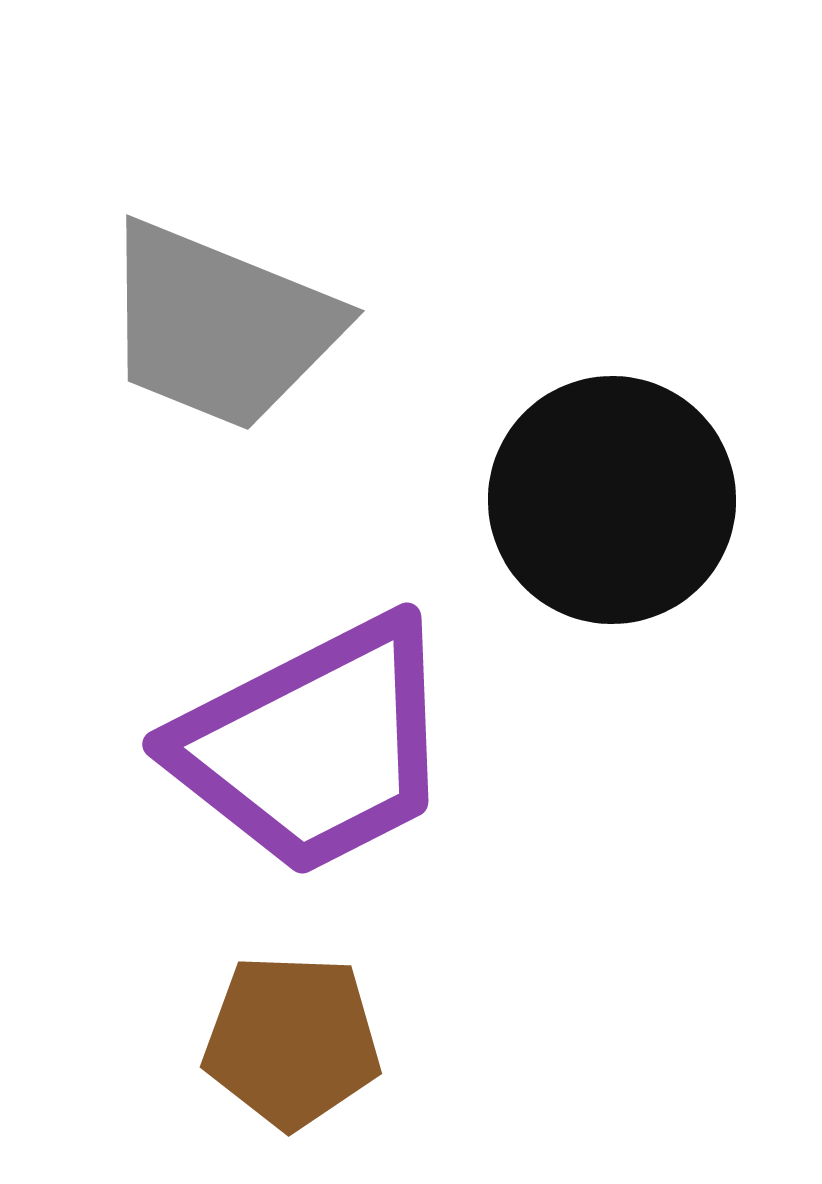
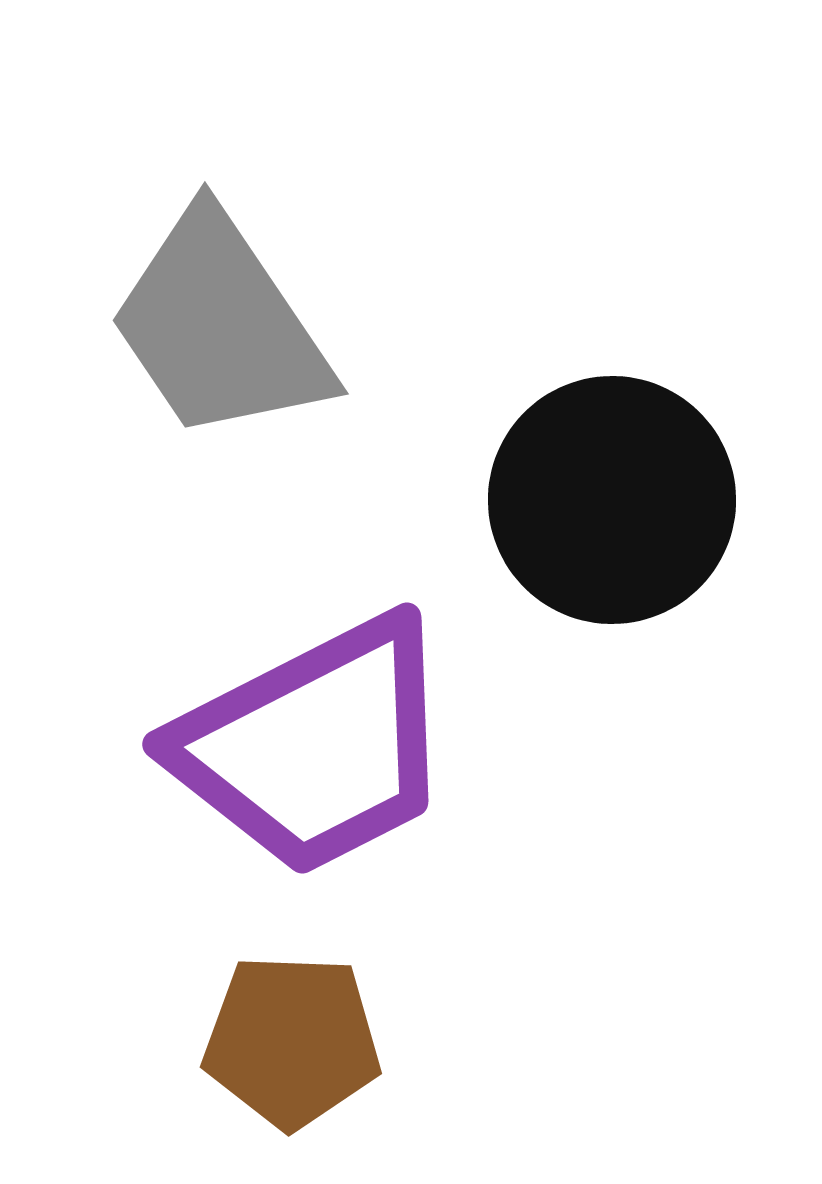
gray trapezoid: rotated 34 degrees clockwise
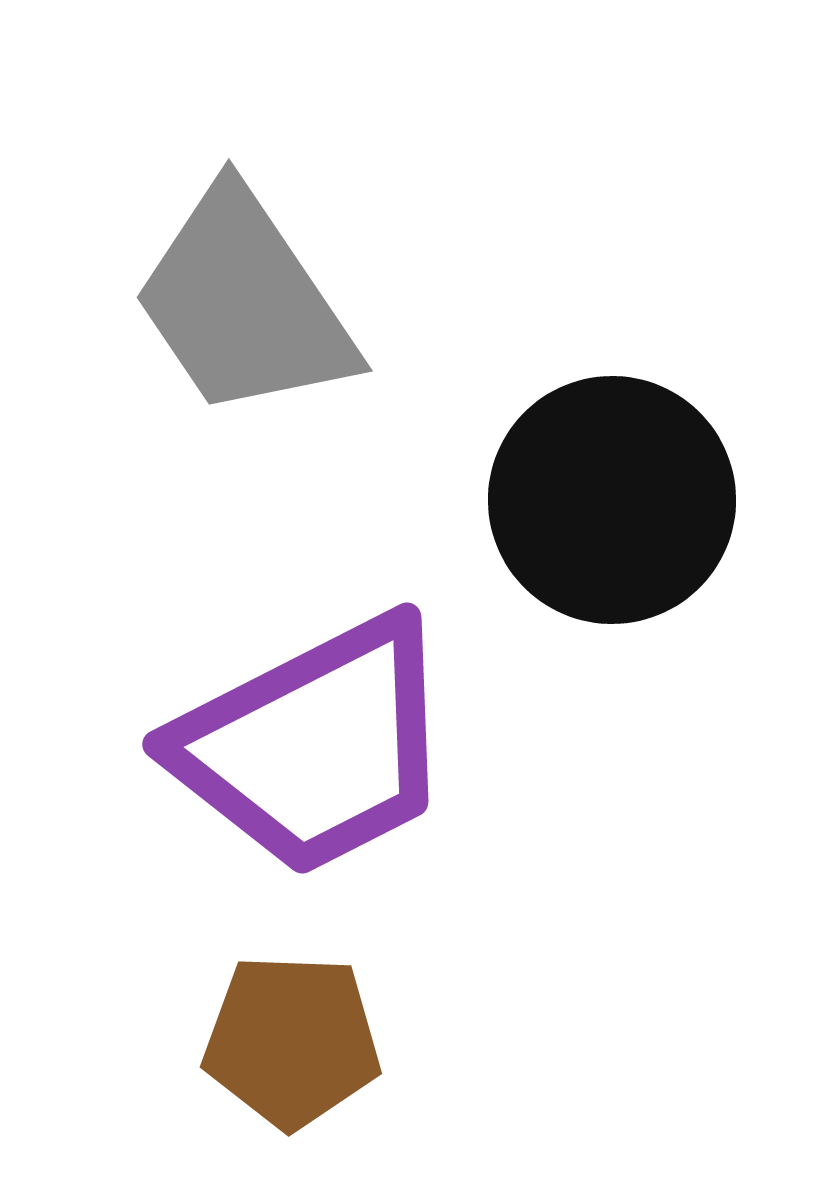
gray trapezoid: moved 24 px right, 23 px up
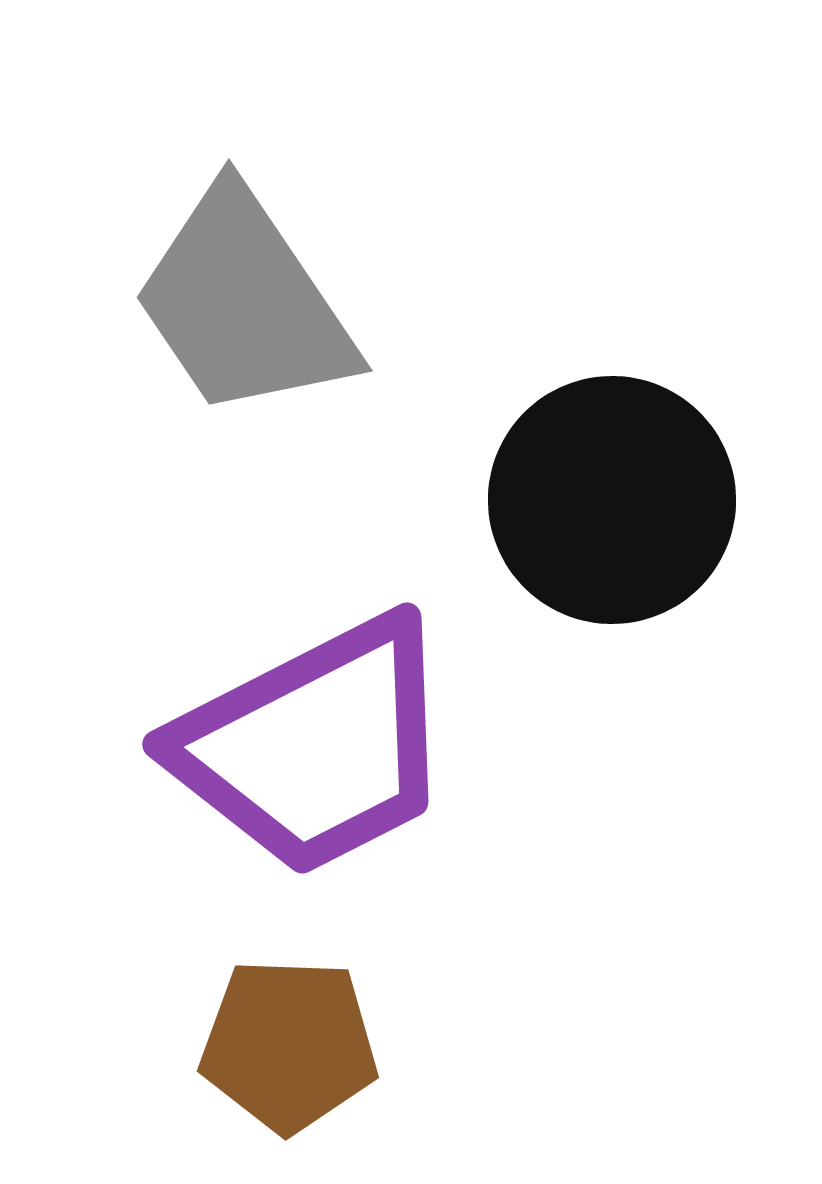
brown pentagon: moved 3 px left, 4 px down
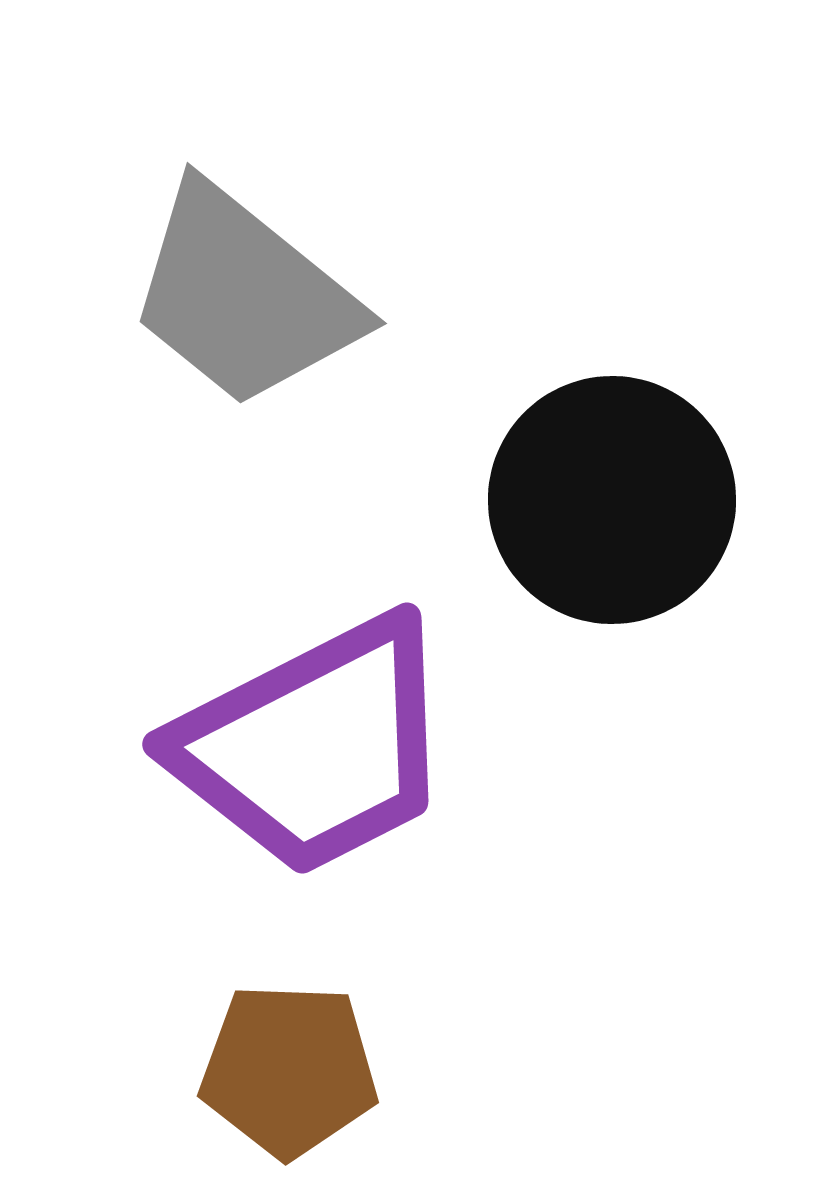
gray trapezoid: moved 7 px up; rotated 17 degrees counterclockwise
brown pentagon: moved 25 px down
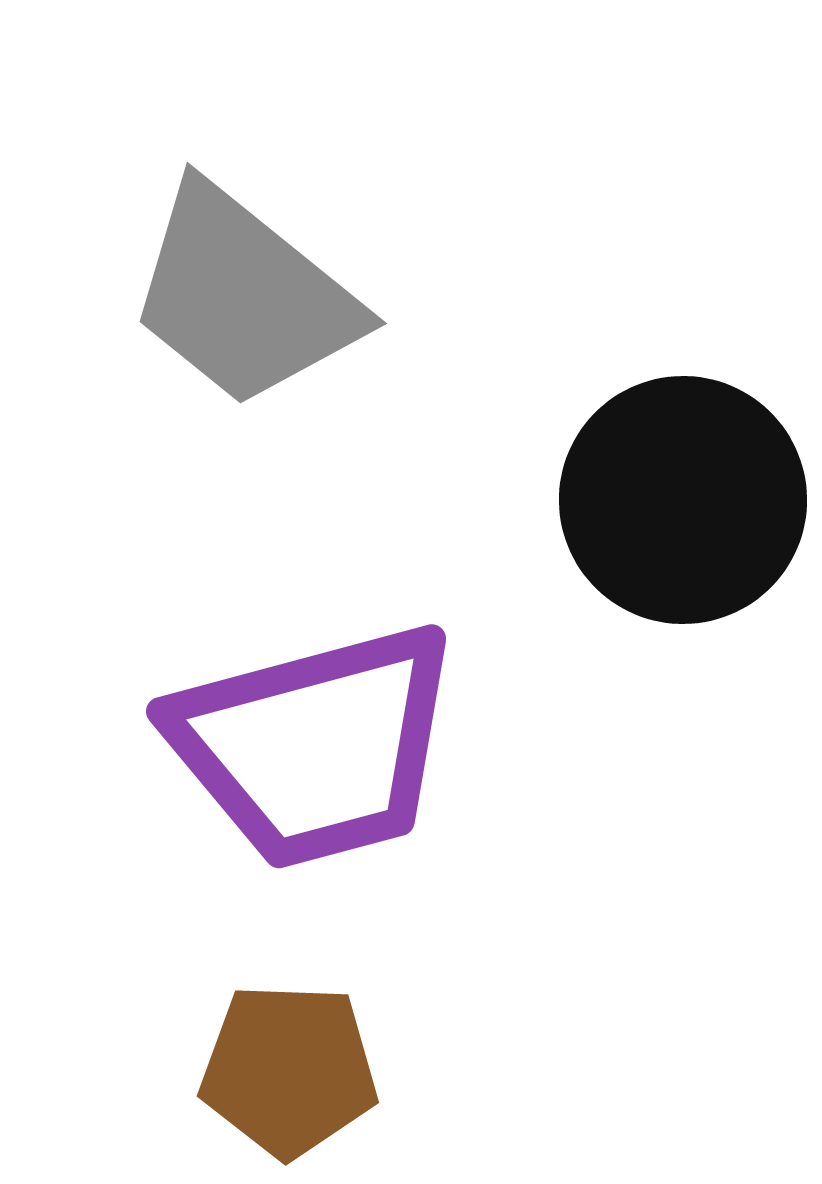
black circle: moved 71 px right
purple trapezoid: rotated 12 degrees clockwise
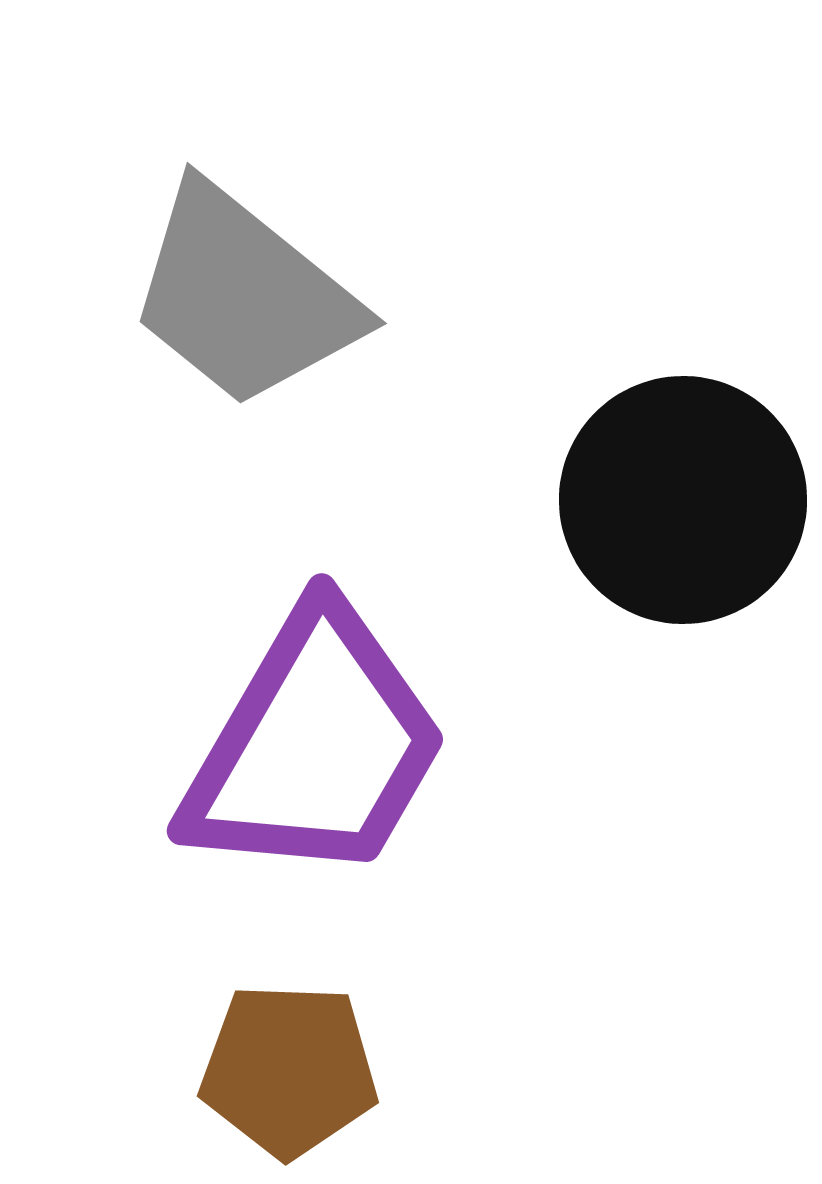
purple trapezoid: rotated 45 degrees counterclockwise
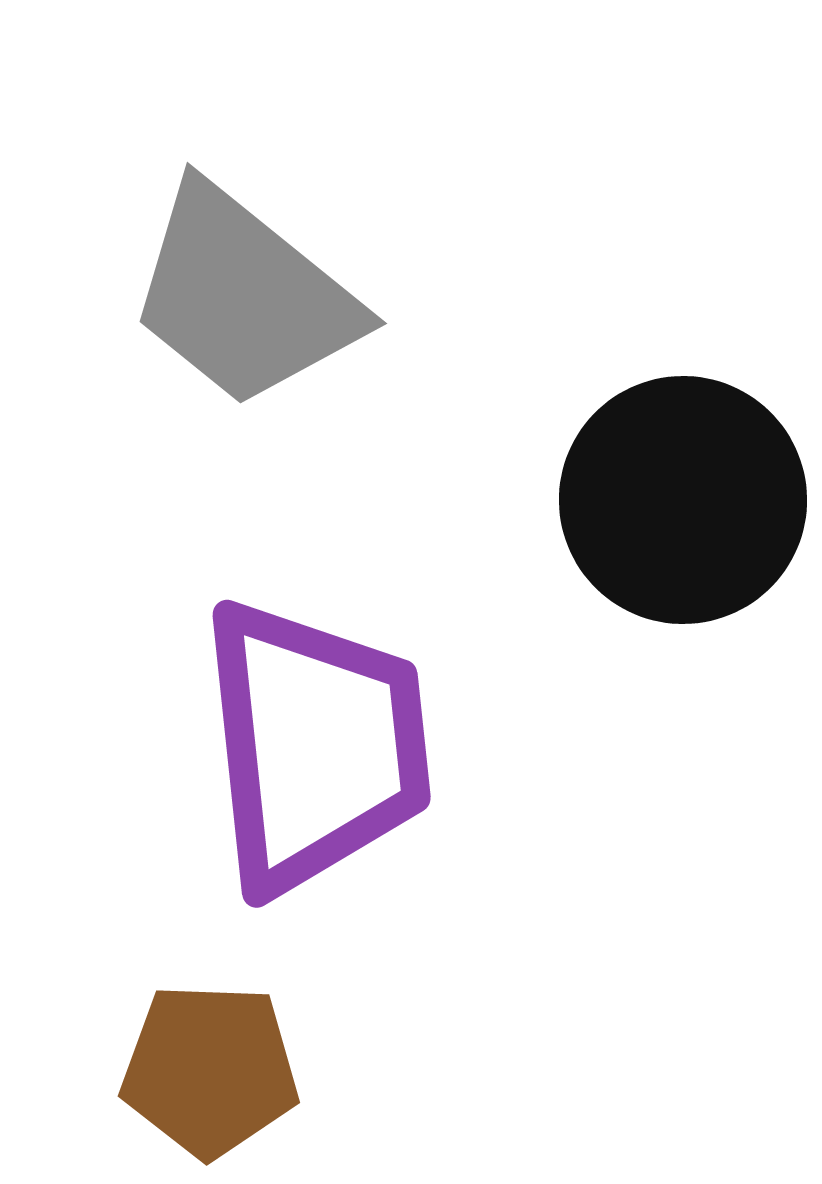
purple trapezoid: rotated 36 degrees counterclockwise
brown pentagon: moved 79 px left
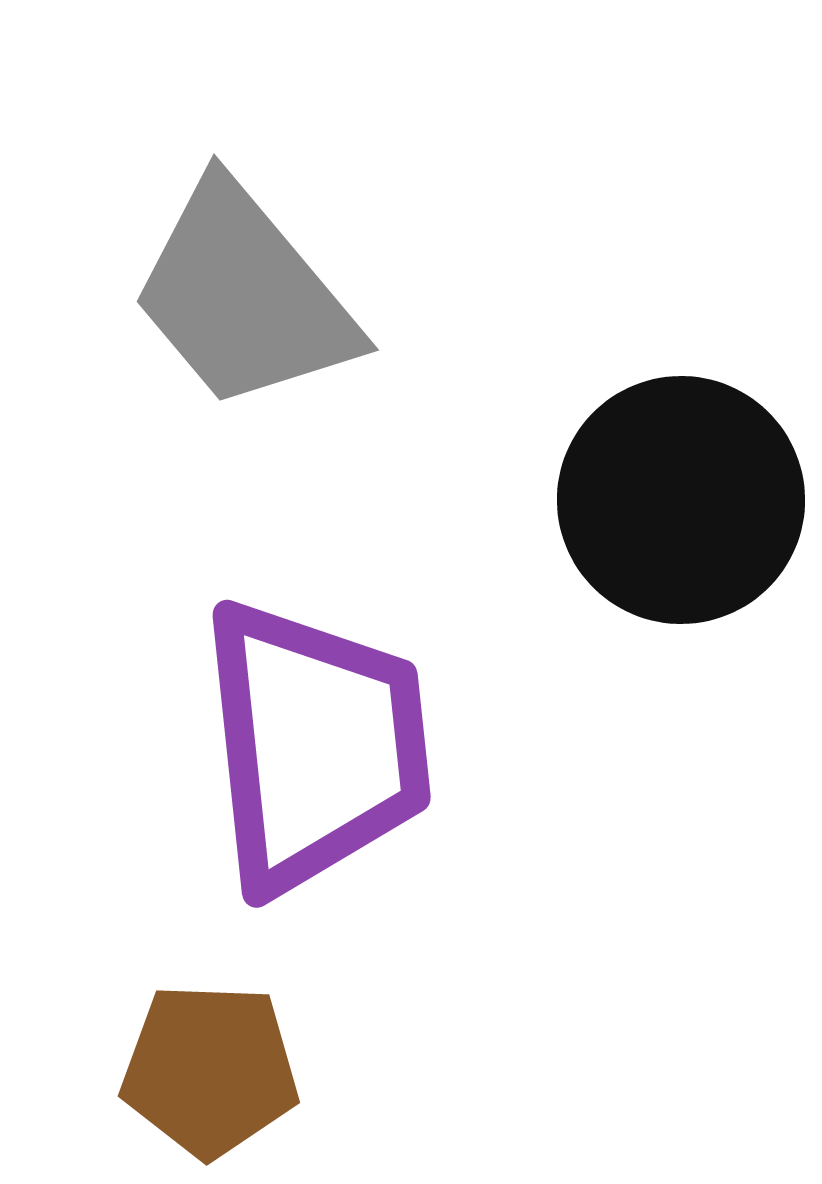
gray trapezoid: rotated 11 degrees clockwise
black circle: moved 2 px left
